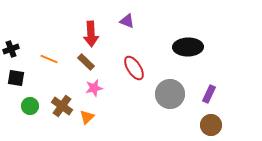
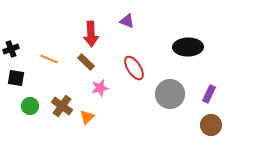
pink star: moved 6 px right
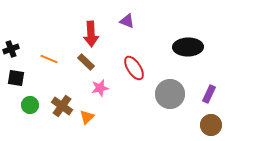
green circle: moved 1 px up
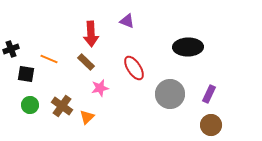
black square: moved 10 px right, 4 px up
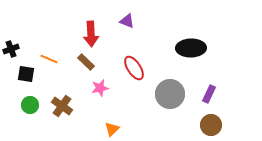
black ellipse: moved 3 px right, 1 px down
orange triangle: moved 25 px right, 12 px down
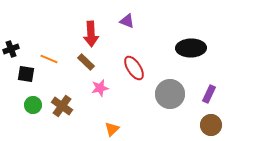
green circle: moved 3 px right
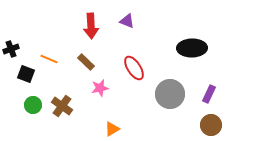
red arrow: moved 8 px up
black ellipse: moved 1 px right
black square: rotated 12 degrees clockwise
orange triangle: rotated 14 degrees clockwise
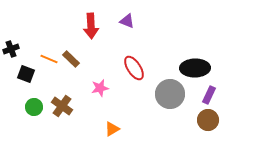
black ellipse: moved 3 px right, 20 px down
brown rectangle: moved 15 px left, 3 px up
purple rectangle: moved 1 px down
green circle: moved 1 px right, 2 px down
brown circle: moved 3 px left, 5 px up
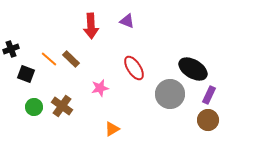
orange line: rotated 18 degrees clockwise
black ellipse: moved 2 px left, 1 px down; rotated 32 degrees clockwise
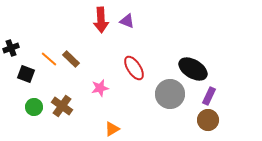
red arrow: moved 10 px right, 6 px up
black cross: moved 1 px up
purple rectangle: moved 1 px down
